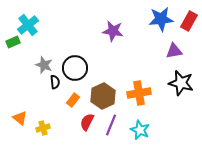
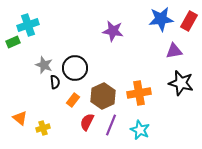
cyan cross: rotated 20 degrees clockwise
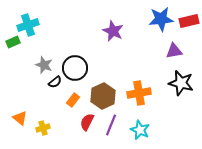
red rectangle: rotated 48 degrees clockwise
purple star: rotated 15 degrees clockwise
black semicircle: rotated 56 degrees clockwise
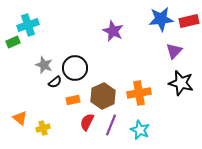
purple triangle: rotated 36 degrees counterclockwise
orange rectangle: rotated 40 degrees clockwise
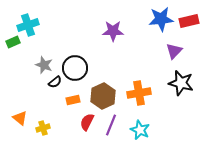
purple star: rotated 25 degrees counterclockwise
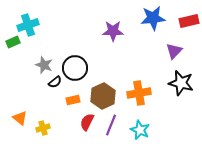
blue star: moved 8 px left, 1 px up
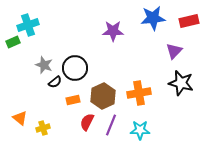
cyan star: rotated 24 degrees counterclockwise
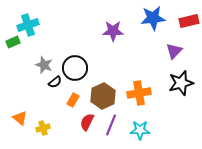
black star: rotated 30 degrees counterclockwise
orange rectangle: rotated 48 degrees counterclockwise
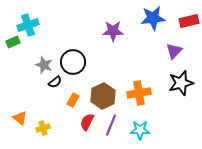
black circle: moved 2 px left, 6 px up
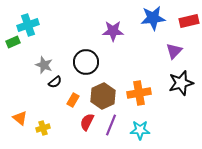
black circle: moved 13 px right
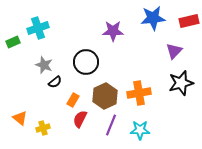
cyan cross: moved 10 px right, 3 px down
brown hexagon: moved 2 px right
red semicircle: moved 7 px left, 3 px up
